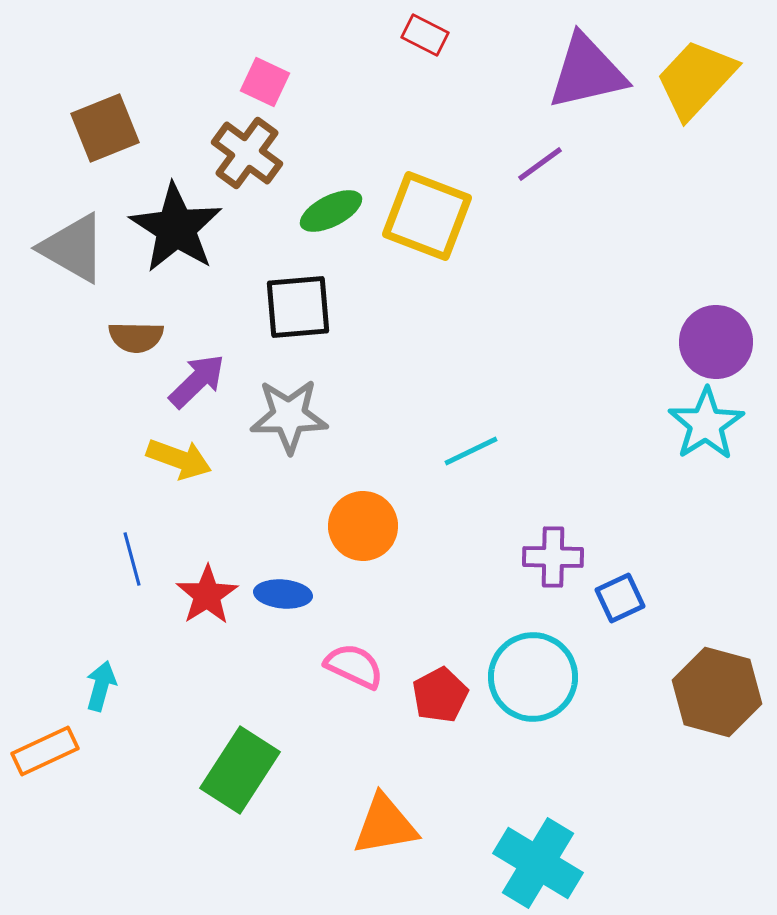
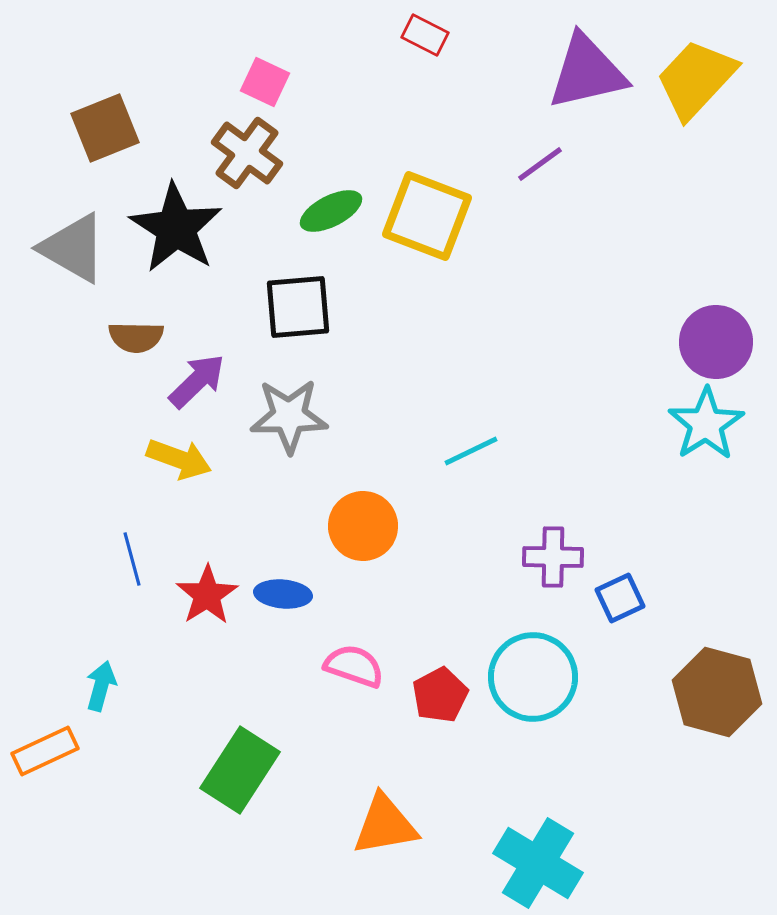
pink semicircle: rotated 6 degrees counterclockwise
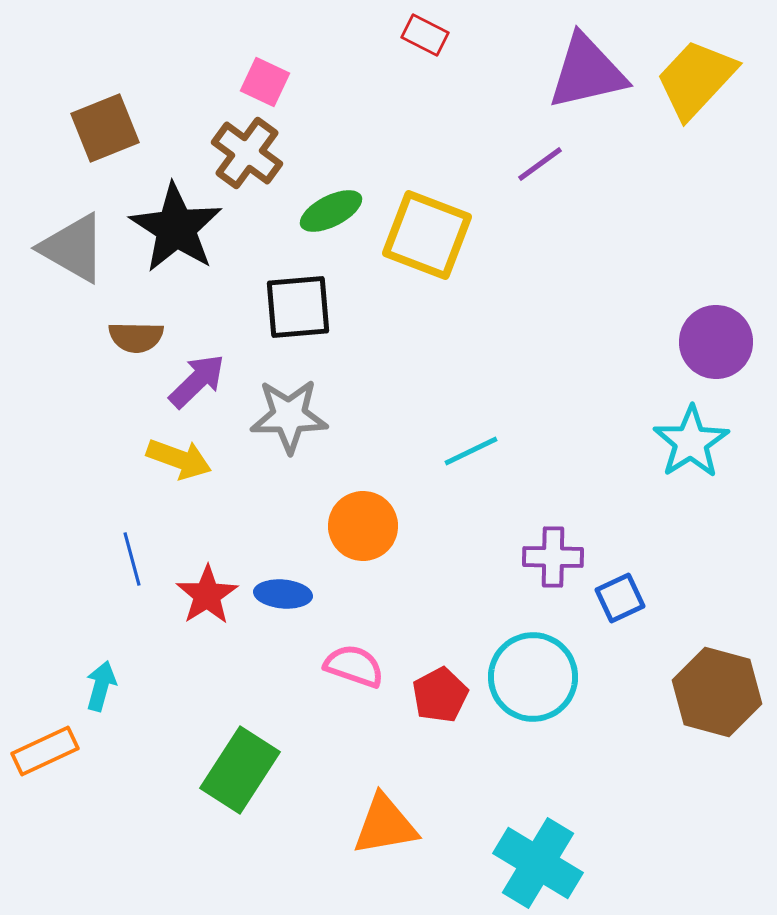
yellow square: moved 19 px down
cyan star: moved 15 px left, 18 px down
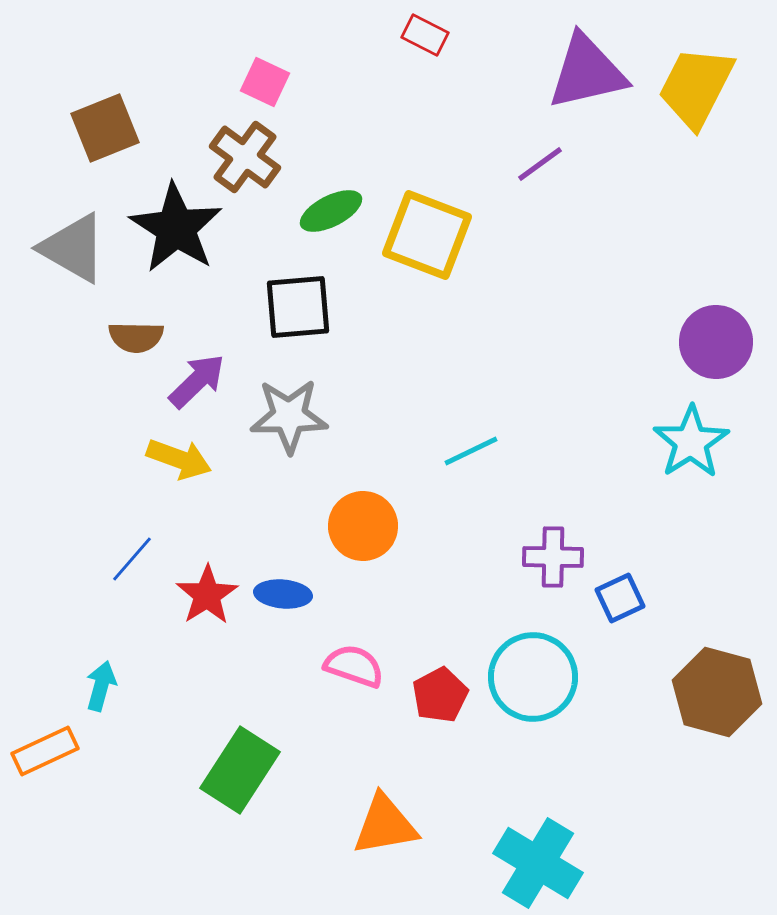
yellow trapezoid: moved 8 px down; rotated 16 degrees counterclockwise
brown cross: moved 2 px left, 4 px down
blue line: rotated 56 degrees clockwise
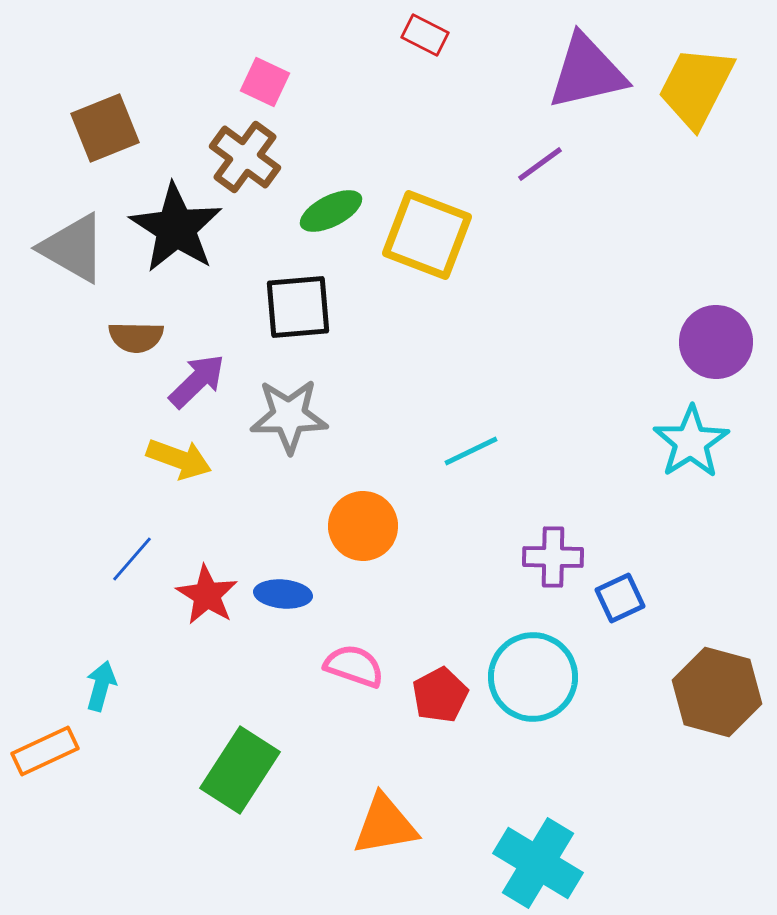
red star: rotated 8 degrees counterclockwise
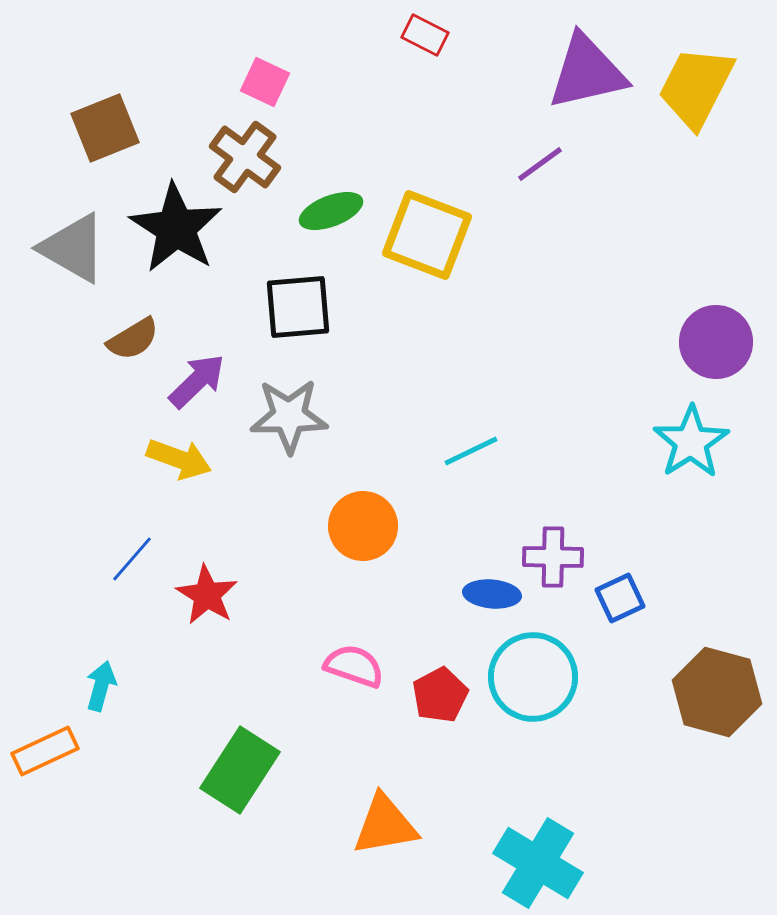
green ellipse: rotated 6 degrees clockwise
brown semicircle: moved 3 px left, 2 px down; rotated 32 degrees counterclockwise
blue ellipse: moved 209 px right
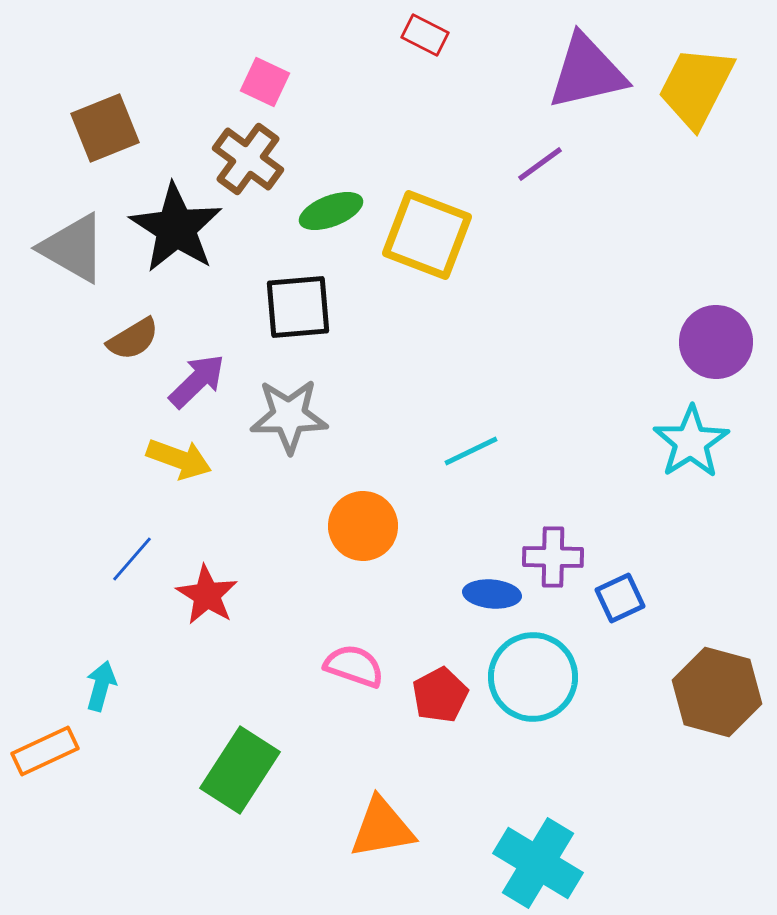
brown cross: moved 3 px right, 2 px down
orange triangle: moved 3 px left, 3 px down
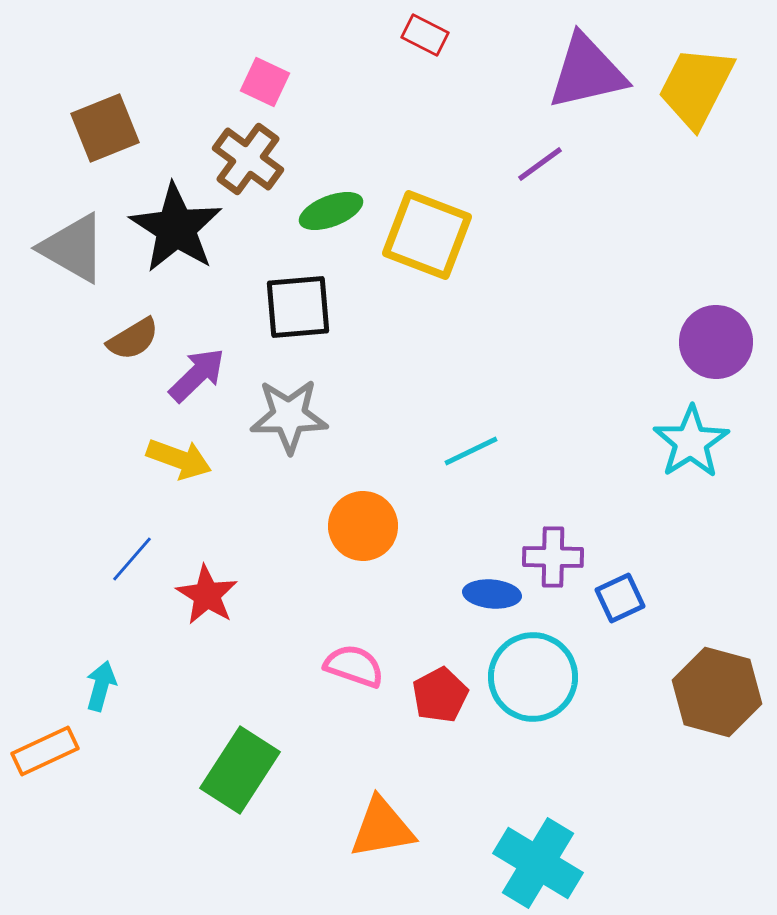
purple arrow: moved 6 px up
